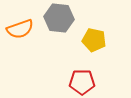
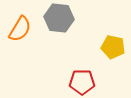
orange semicircle: rotated 40 degrees counterclockwise
yellow pentagon: moved 19 px right, 7 px down
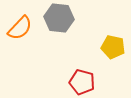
orange semicircle: moved 1 px up; rotated 12 degrees clockwise
red pentagon: rotated 15 degrees clockwise
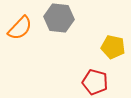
red pentagon: moved 13 px right
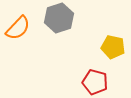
gray hexagon: rotated 24 degrees counterclockwise
orange semicircle: moved 2 px left
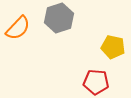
red pentagon: moved 1 px right; rotated 10 degrees counterclockwise
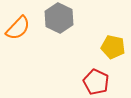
gray hexagon: rotated 16 degrees counterclockwise
red pentagon: rotated 20 degrees clockwise
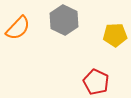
gray hexagon: moved 5 px right, 2 px down
yellow pentagon: moved 2 px right, 12 px up; rotated 15 degrees counterclockwise
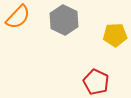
orange semicircle: moved 11 px up
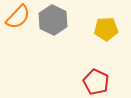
gray hexagon: moved 11 px left
yellow pentagon: moved 9 px left, 6 px up
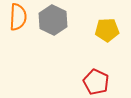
orange semicircle: rotated 40 degrees counterclockwise
yellow pentagon: moved 1 px right, 1 px down
